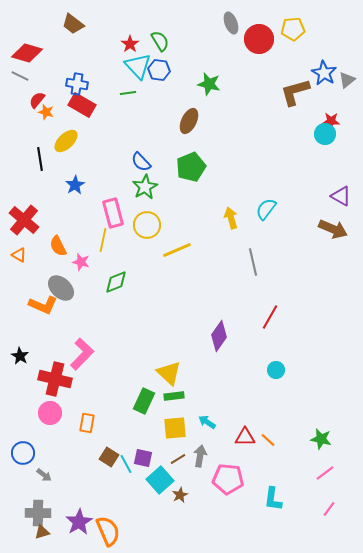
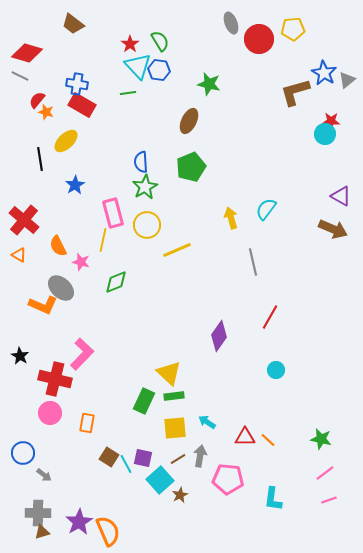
blue semicircle at (141, 162): rotated 40 degrees clockwise
pink line at (329, 509): moved 9 px up; rotated 35 degrees clockwise
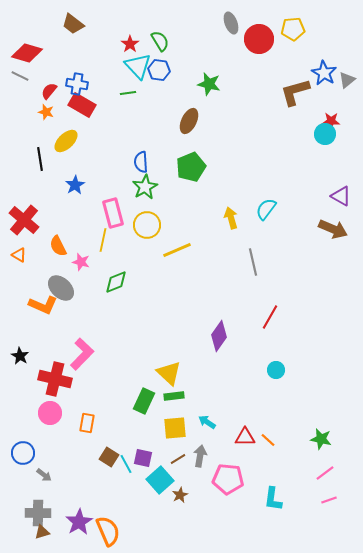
red semicircle at (37, 100): moved 12 px right, 9 px up
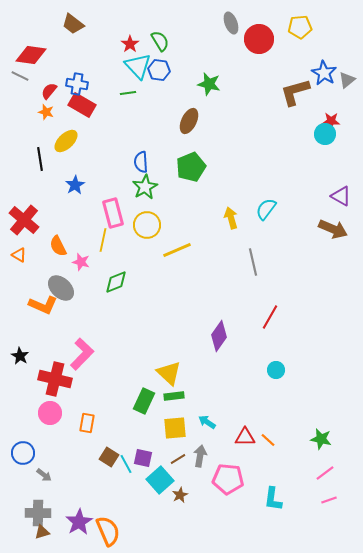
yellow pentagon at (293, 29): moved 7 px right, 2 px up
red diamond at (27, 53): moved 4 px right, 2 px down; rotated 8 degrees counterclockwise
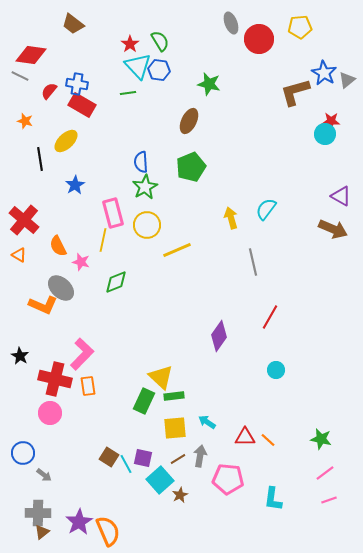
orange star at (46, 112): moved 21 px left, 9 px down
yellow triangle at (169, 373): moved 8 px left, 4 px down
orange rectangle at (87, 423): moved 1 px right, 37 px up; rotated 18 degrees counterclockwise
brown triangle at (42, 532): rotated 21 degrees counterclockwise
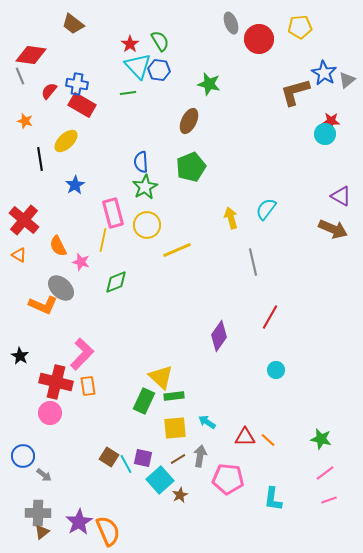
gray line at (20, 76): rotated 42 degrees clockwise
red cross at (55, 379): moved 1 px right, 3 px down
blue circle at (23, 453): moved 3 px down
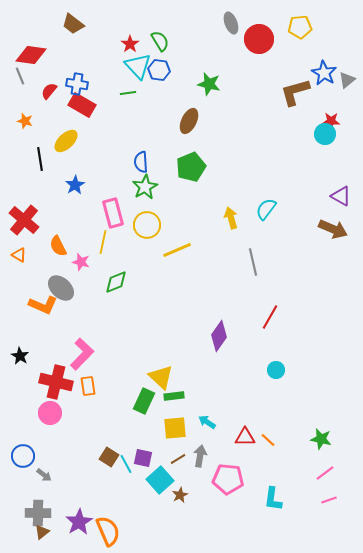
yellow line at (103, 240): moved 2 px down
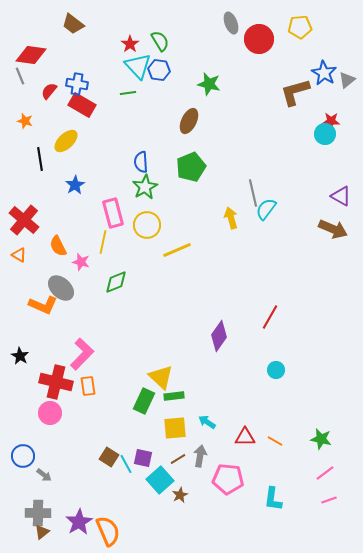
gray line at (253, 262): moved 69 px up
orange line at (268, 440): moved 7 px right, 1 px down; rotated 14 degrees counterclockwise
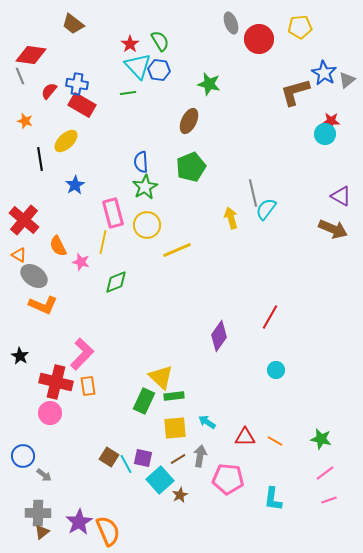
gray ellipse at (61, 288): moved 27 px left, 12 px up; rotated 8 degrees counterclockwise
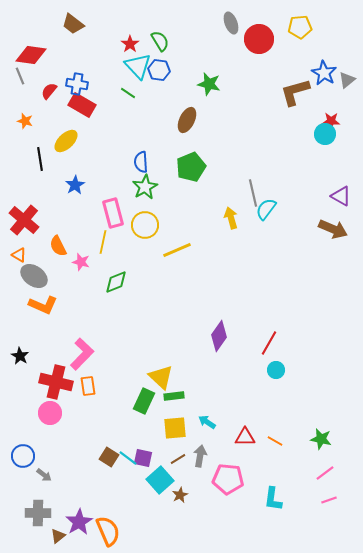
green line at (128, 93): rotated 42 degrees clockwise
brown ellipse at (189, 121): moved 2 px left, 1 px up
yellow circle at (147, 225): moved 2 px left
red line at (270, 317): moved 1 px left, 26 px down
cyan line at (126, 464): moved 2 px right, 6 px up; rotated 24 degrees counterclockwise
brown triangle at (42, 532): moved 16 px right, 4 px down
